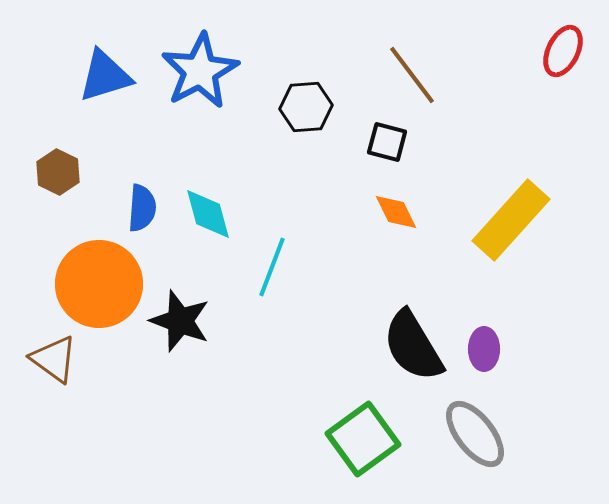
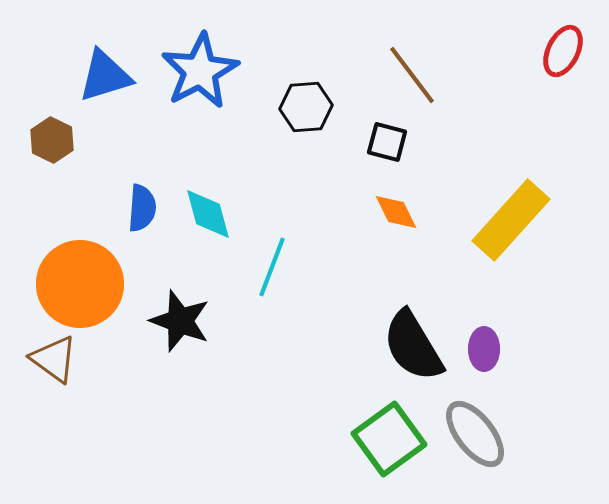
brown hexagon: moved 6 px left, 32 px up
orange circle: moved 19 px left
green square: moved 26 px right
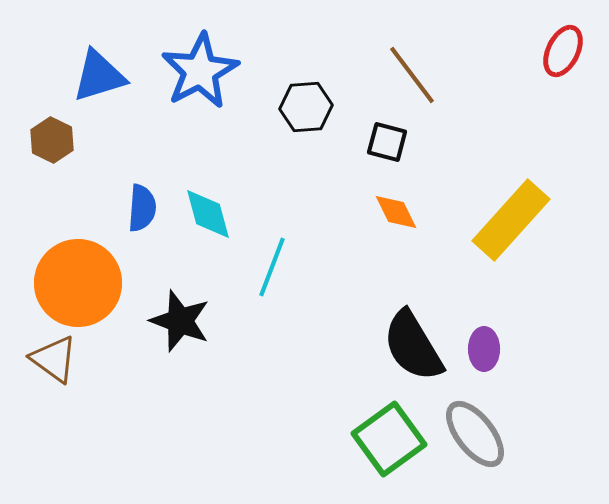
blue triangle: moved 6 px left
orange circle: moved 2 px left, 1 px up
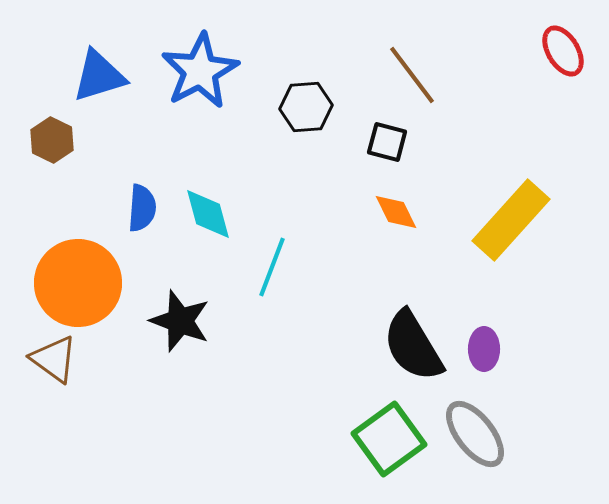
red ellipse: rotated 57 degrees counterclockwise
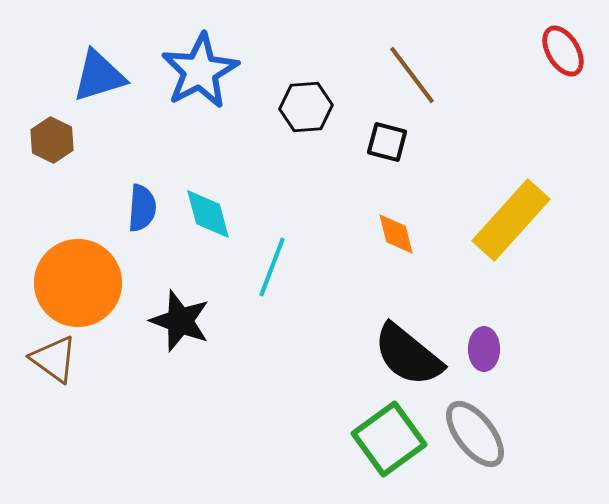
orange diamond: moved 22 px down; rotated 12 degrees clockwise
black semicircle: moved 5 px left, 9 px down; rotated 20 degrees counterclockwise
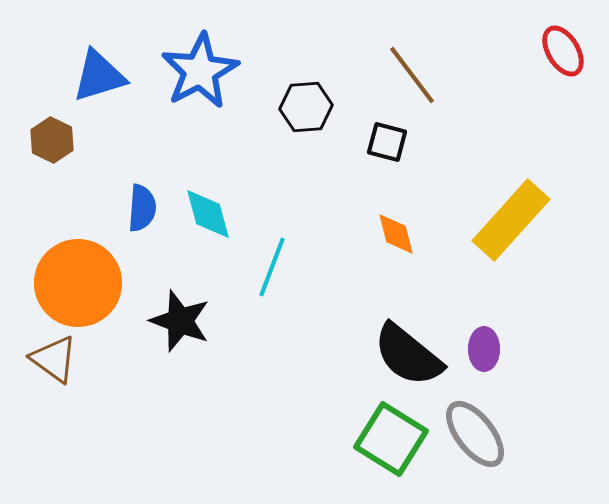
green square: moved 2 px right; rotated 22 degrees counterclockwise
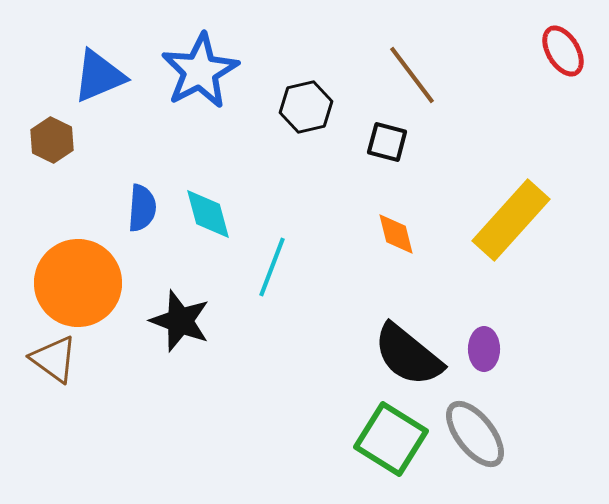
blue triangle: rotated 6 degrees counterclockwise
black hexagon: rotated 9 degrees counterclockwise
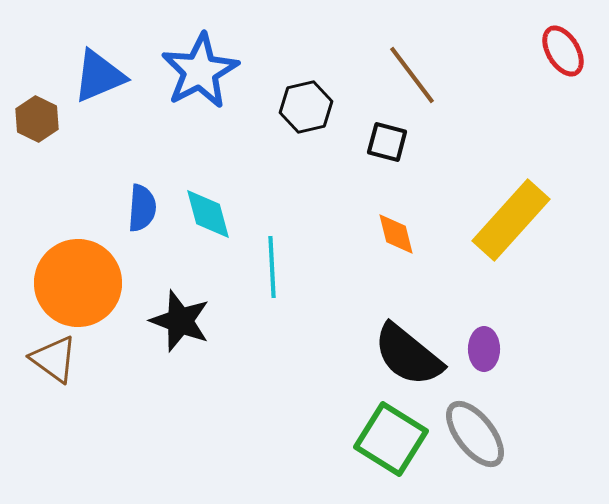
brown hexagon: moved 15 px left, 21 px up
cyan line: rotated 24 degrees counterclockwise
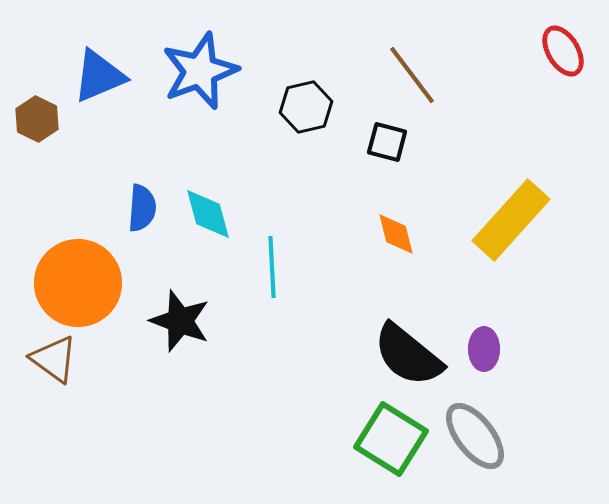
blue star: rotated 8 degrees clockwise
gray ellipse: moved 2 px down
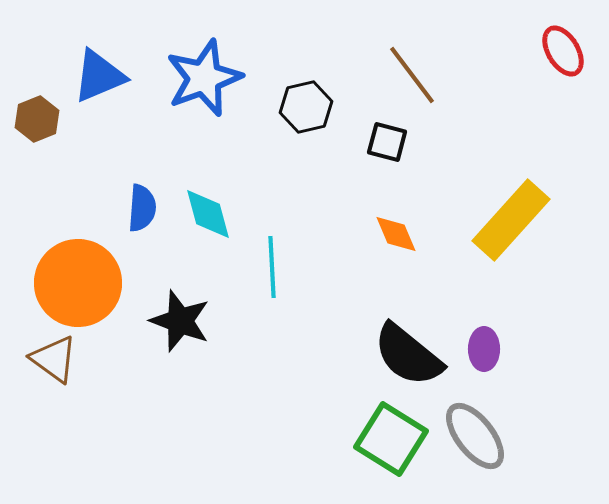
blue star: moved 4 px right, 7 px down
brown hexagon: rotated 12 degrees clockwise
orange diamond: rotated 9 degrees counterclockwise
